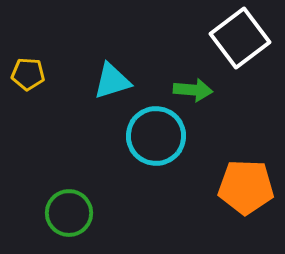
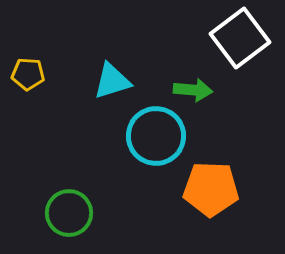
orange pentagon: moved 35 px left, 2 px down
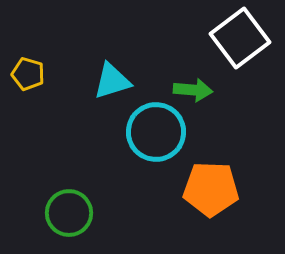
yellow pentagon: rotated 12 degrees clockwise
cyan circle: moved 4 px up
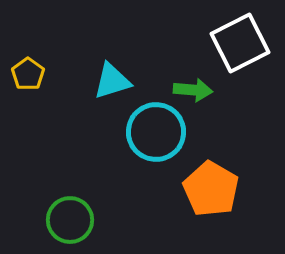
white square: moved 5 px down; rotated 10 degrees clockwise
yellow pentagon: rotated 20 degrees clockwise
orange pentagon: rotated 28 degrees clockwise
green circle: moved 1 px right, 7 px down
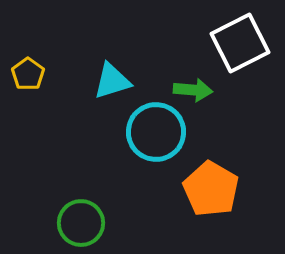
green circle: moved 11 px right, 3 px down
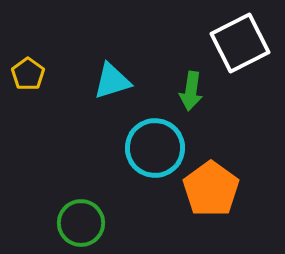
green arrow: moved 2 px left, 1 px down; rotated 93 degrees clockwise
cyan circle: moved 1 px left, 16 px down
orange pentagon: rotated 6 degrees clockwise
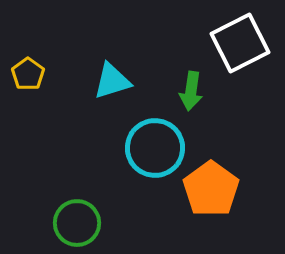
green circle: moved 4 px left
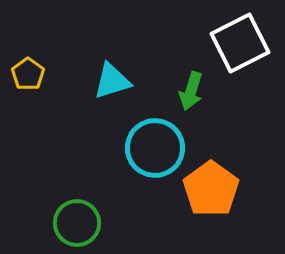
green arrow: rotated 9 degrees clockwise
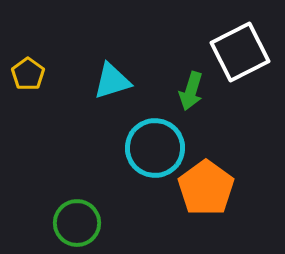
white square: moved 9 px down
orange pentagon: moved 5 px left, 1 px up
